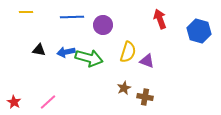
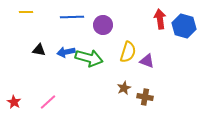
red arrow: rotated 12 degrees clockwise
blue hexagon: moved 15 px left, 5 px up
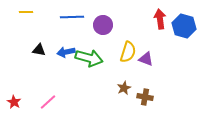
purple triangle: moved 1 px left, 2 px up
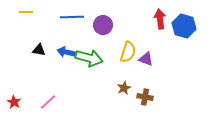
blue arrow: rotated 24 degrees clockwise
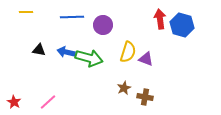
blue hexagon: moved 2 px left, 1 px up
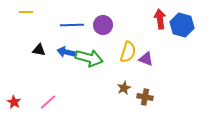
blue line: moved 8 px down
